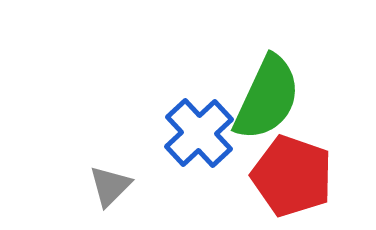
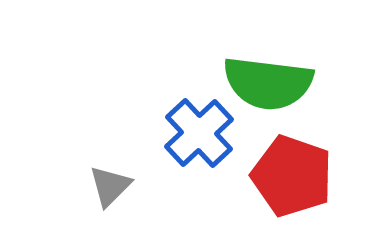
green semicircle: moved 1 px right, 15 px up; rotated 72 degrees clockwise
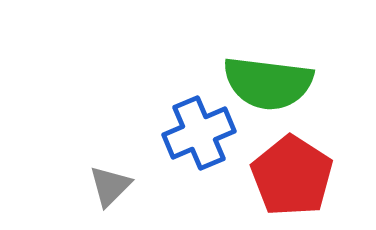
blue cross: rotated 20 degrees clockwise
red pentagon: rotated 14 degrees clockwise
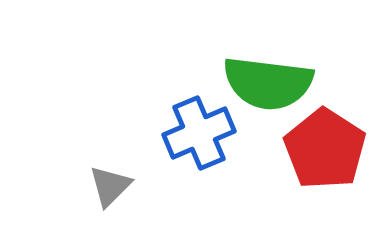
red pentagon: moved 33 px right, 27 px up
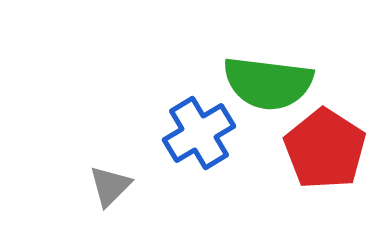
blue cross: rotated 8 degrees counterclockwise
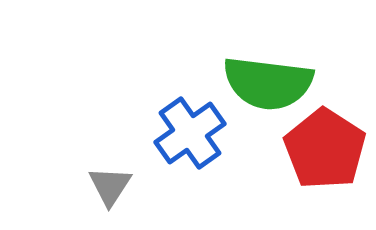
blue cross: moved 9 px left; rotated 4 degrees counterclockwise
gray triangle: rotated 12 degrees counterclockwise
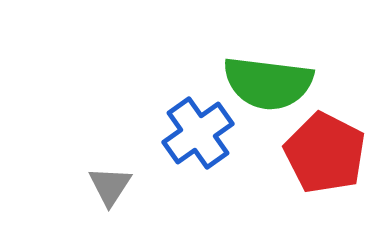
blue cross: moved 8 px right
red pentagon: moved 4 px down; rotated 6 degrees counterclockwise
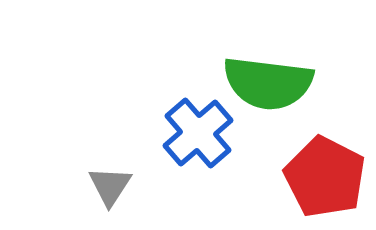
blue cross: rotated 6 degrees counterclockwise
red pentagon: moved 24 px down
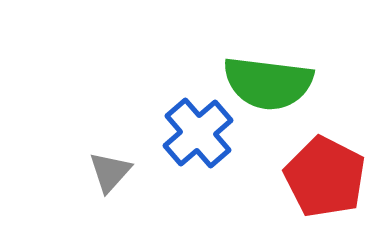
gray triangle: moved 14 px up; rotated 9 degrees clockwise
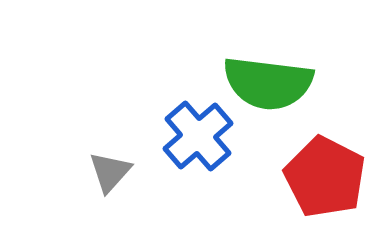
blue cross: moved 3 px down
